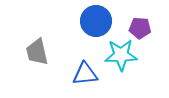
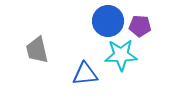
blue circle: moved 12 px right
purple pentagon: moved 2 px up
gray trapezoid: moved 2 px up
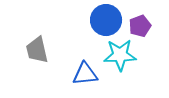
blue circle: moved 2 px left, 1 px up
purple pentagon: rotated 25 degrees counterclockwise
cyan star: moved 1 px left
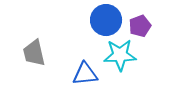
gray trapezoid: moved 3 px left, 3 px down
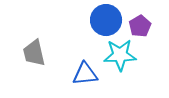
purple pentagon: rotated 10 degrees counterclockwise
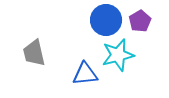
purple pentagon: moved 5 px up
cyan star: moved 2 px left; rotated 12 degrees counterclockwise
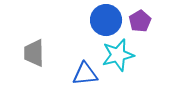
gray trapezoid: rotated 12 degrees clockwise
